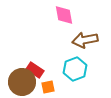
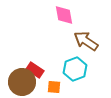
brown arrow: moved 1 px right, 1 px down; rotated 45 degrees clockwise
orange square: moved 6 px right; rotated 16 degrees clockwise
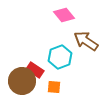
pink diamond: rotated 30 degrees counterclockwise
cyan hexagon: moved 15 px left, 12 px up
brown circle: moved 1 px up
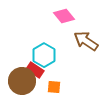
pink diamond: moved 1 px down
cyan hexagon: moved 16 px left, 2 px up; rotated 10 degrees counterclockwise
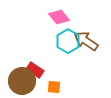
pink diamond: moved 5 px left, 1 px down
cyan hexagon: moved 24 px right, 14 px up
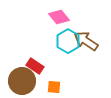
red rectangle: moved 4 px up
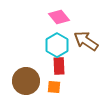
cyan hexagon: moved 11 px left, 4 px down
red rectangle: moved 24 px right; rotated 54 degrees clockwise
brown circle: moved 4 px right
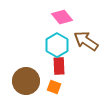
pink diamond: moved 3 px right
orange square: rotated 16 degrees clockwise
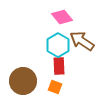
brown arrow: moved 4 px left
cyan hexagon: moved 1 px right
brown circle: moved 3 px left
orange square: moved 1 px right
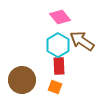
pink diamond: moved 2 px left
brown circle: moved 1 px left, 1 px up
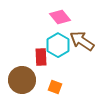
red rectangle: moved 18 px left, 9 px up
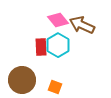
pink diamond: moved 2 px left, 3 px down
brown arrow: moved 16 px up; rotated 10 degrees counterclockwise
red rectangle: moved 10 px up
